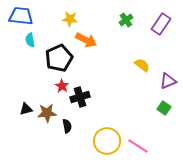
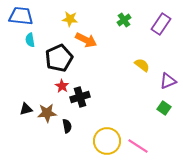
green cross: moved 2 px left
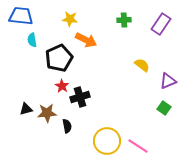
green cross: rotated 32 degrees clockwise
cyan semicircle: moved 2 px right
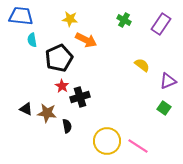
green cross: rotated 32 degrees clockwise
black triangle: rotated 40 degrees clockwise
brown star: rotated 12 degrees clockwise
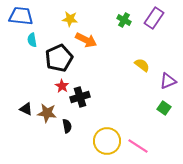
purple rectangle: moved 7 px left, 6 px up
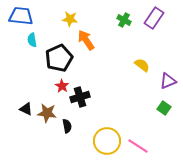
orange arrow: rotated 150 degrees counterclockwise
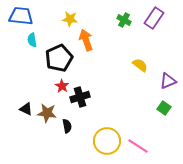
orange arrow: rotated 15 degrees clockwise
yellow semicircle: moved 2 px left
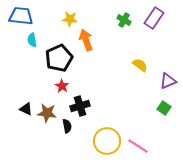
black cross: moved 9 px down
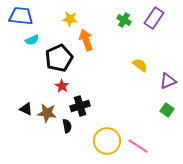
cyan semicircle: rotated 104 degrees counterclockwise
green square: moved 3 px right, 2 px down
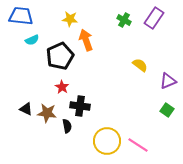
black pentagon: moved 1 px right, 2 px up
red star: moved 1 px down
black cross: rotated 24 degrees clockwise
pink line: moved 1 px up
